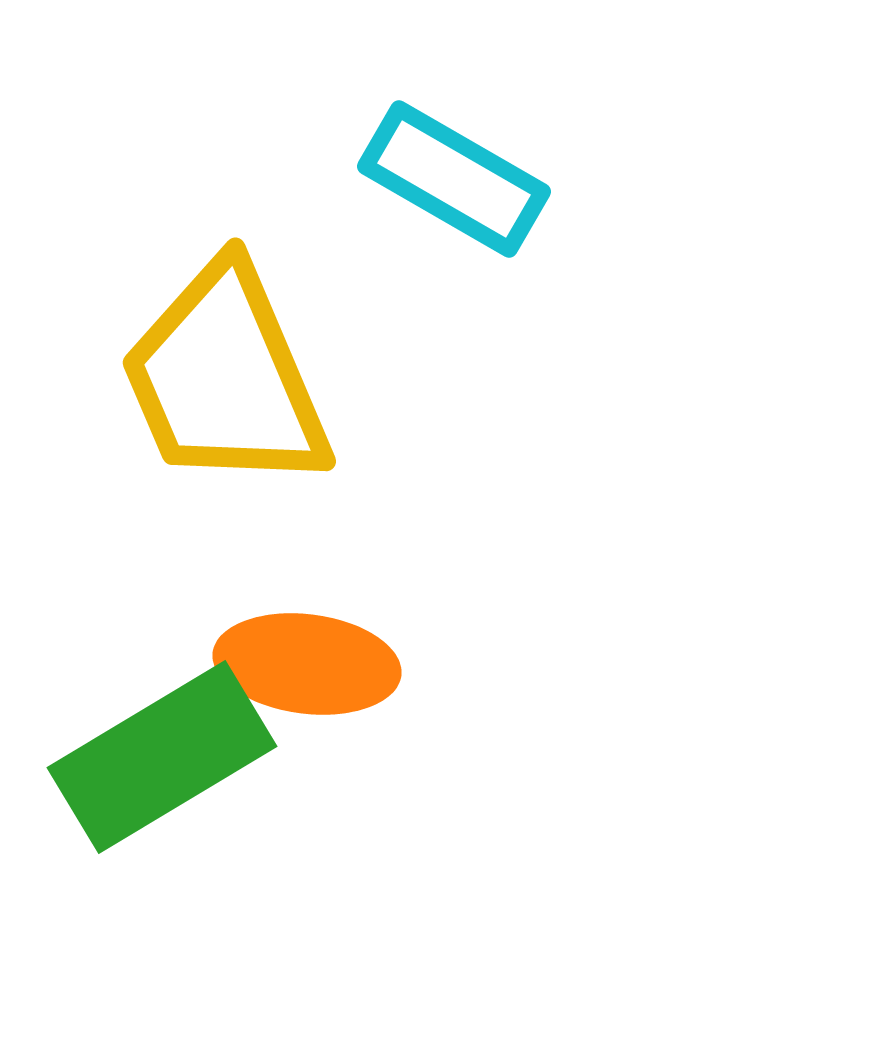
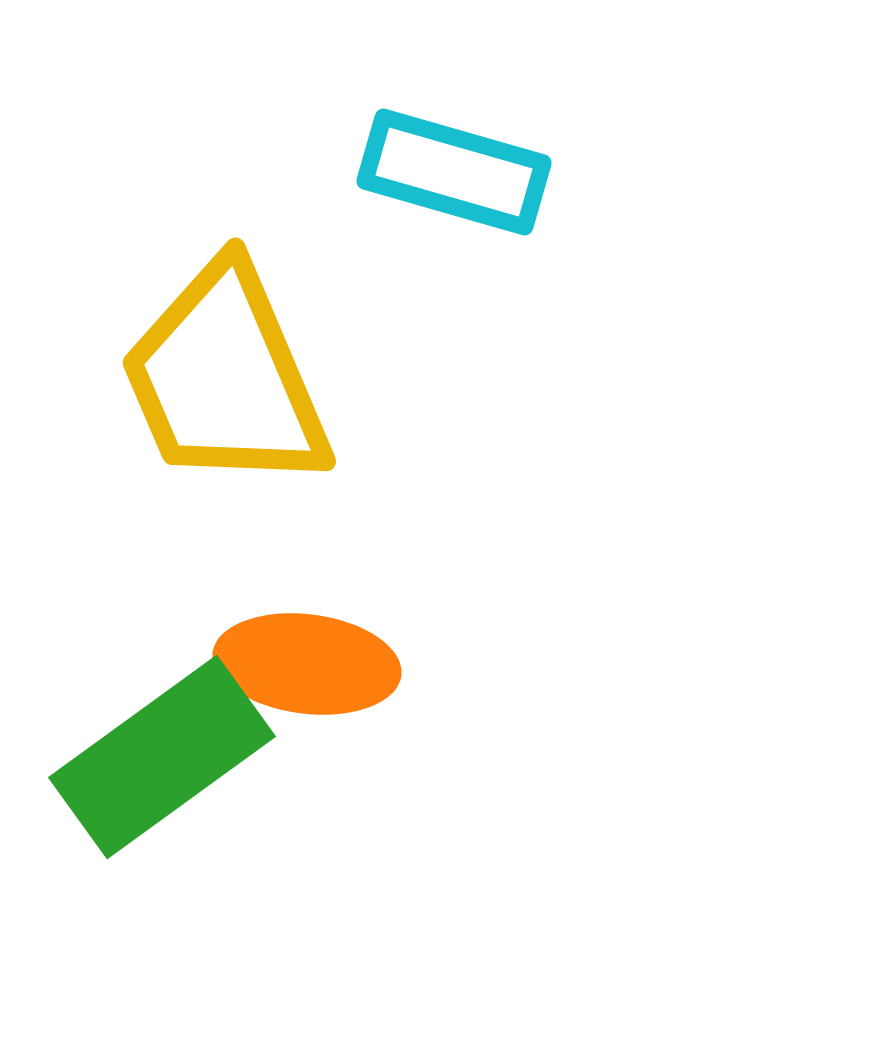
cyan rectangle: moved 7 px up; rotated 14 degrees counterclockwise
green rectangle: rotated 5 degrees counterclockwise
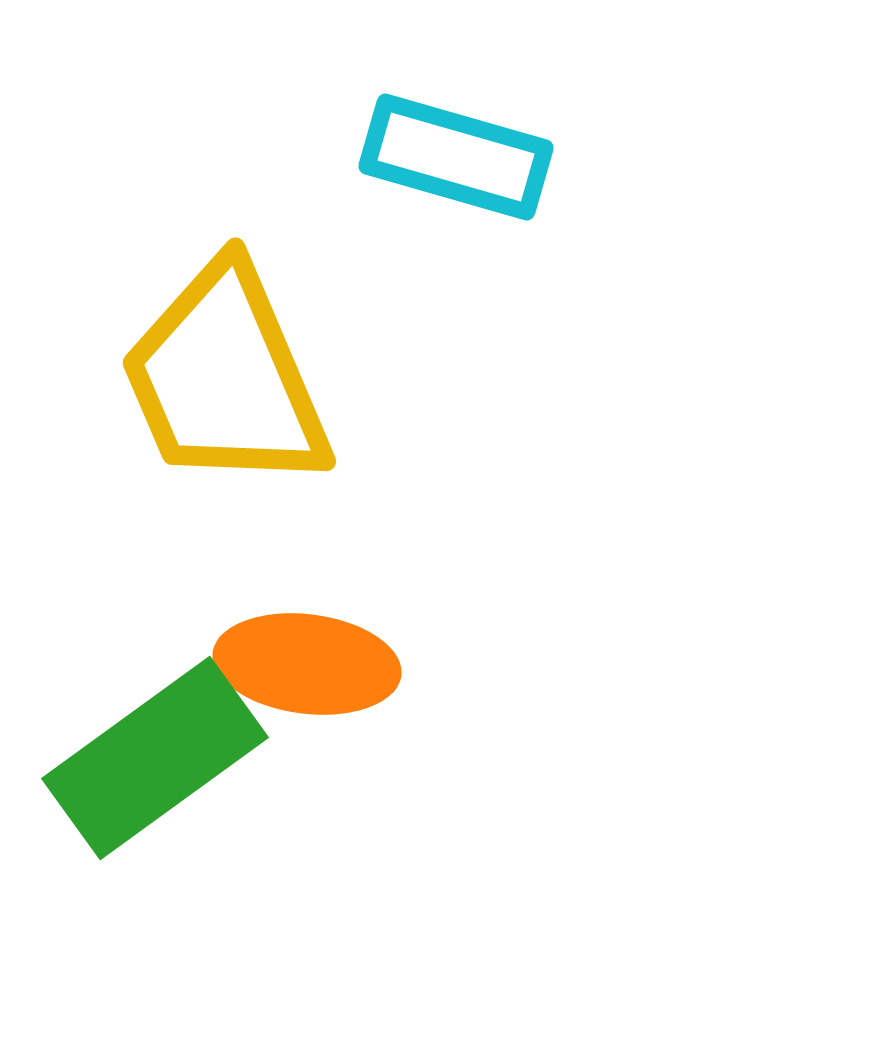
cyan rectangle: moved 2 px right, 15 px up
green rectangle: moved 7 px left, 1 px down
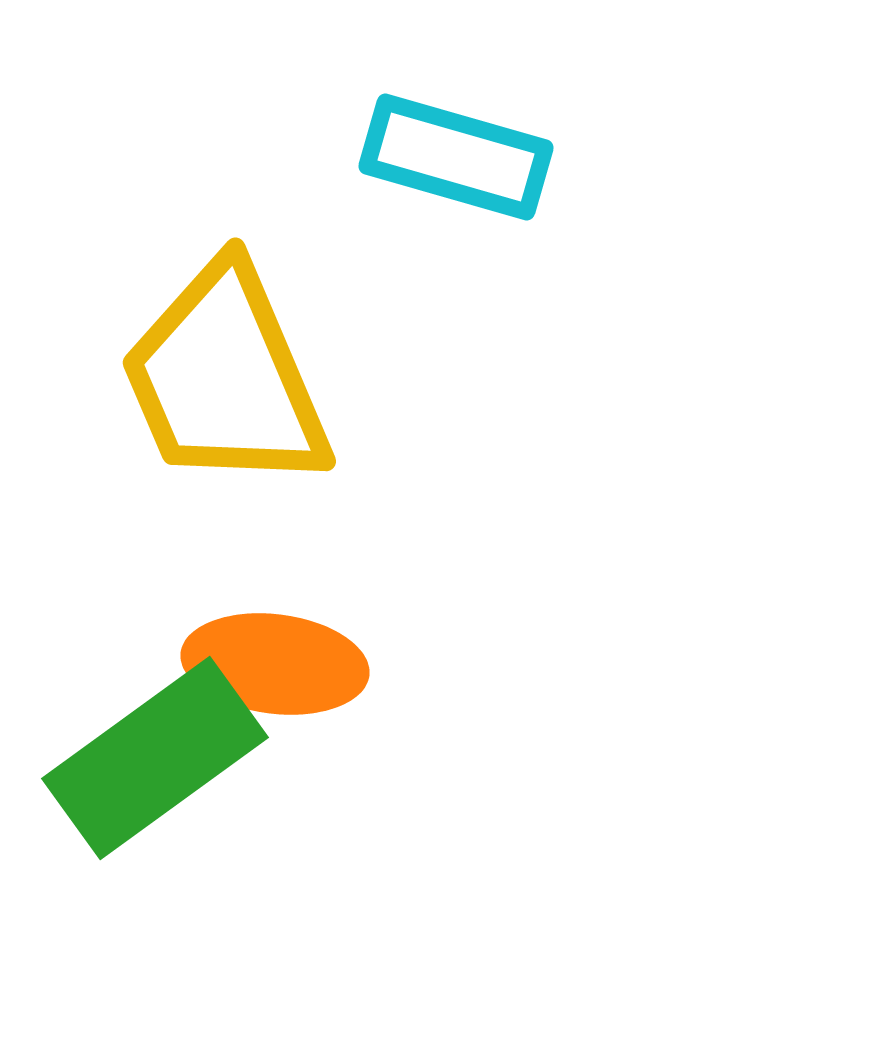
orange ellipse: moved 32 px left
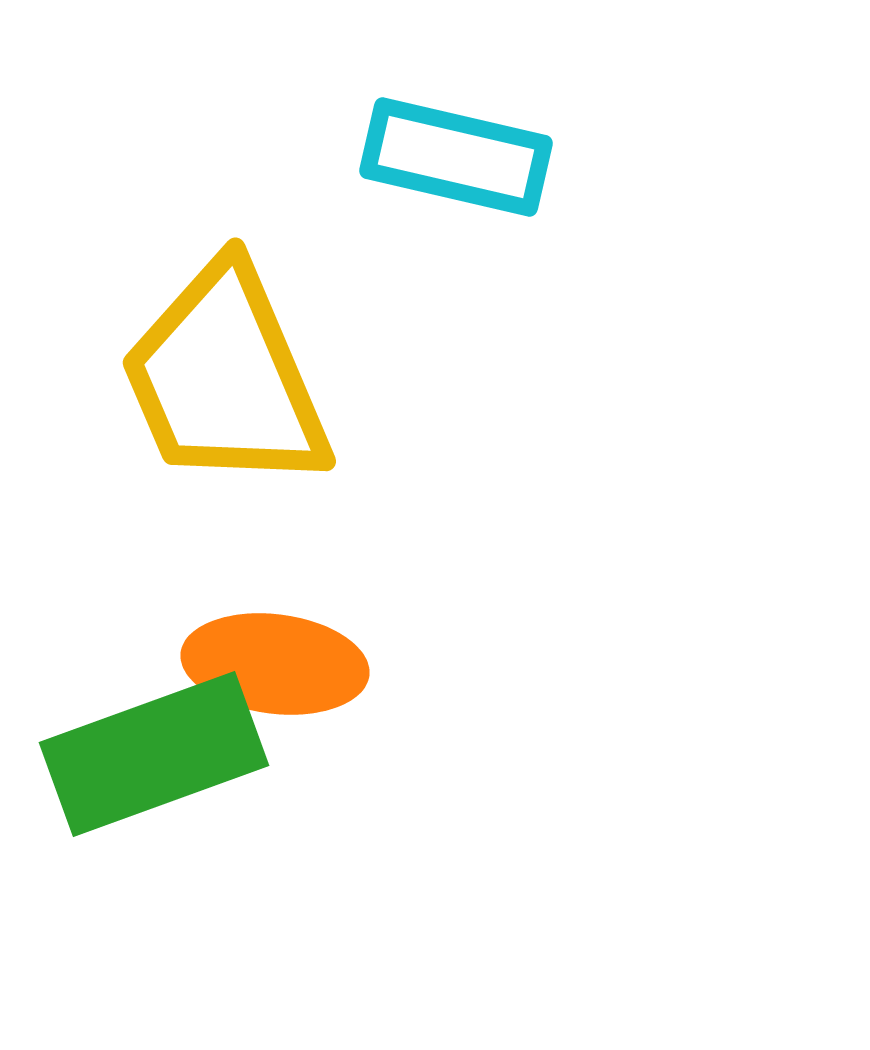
cyan rectangle: rotated 3 degrees counterclockwise
green rectangle: moved 1 px left, 4 px up; rotated 16 degrees clockwise
